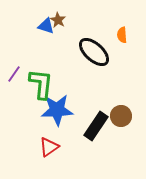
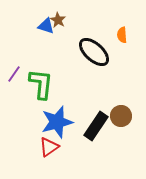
blue star: moved 12 px down; rotated 12 degrees counterclockwise
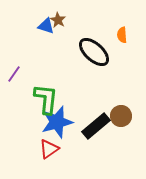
green L-shape: moved 5 px right, 15 px down
black rectangle: rotated 16 degrees clockwise
red triangle: moved 2 px down
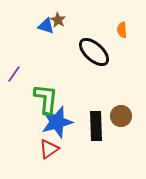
orange semicircle: moved 5 px up
black rectangle: rotated 52 degrees counterclockwise
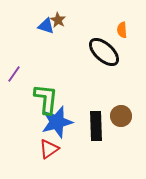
black ellipse: moved 10 px right
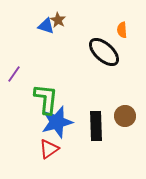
brown circle: moved 4 px right
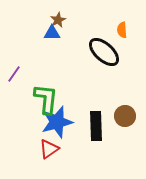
brown star: rotated 14 degrees clockwise
blue triangle: moved 6 px right, 7 px down; rotated 18 degrees counterclockwise
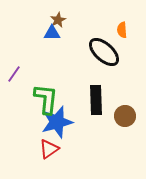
black rectangle: moved 26 px up
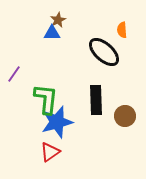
red triangle: moved 1 px right, 3 px down
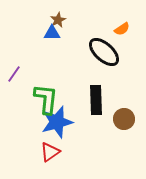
orange semicircle: moved 1 px up; rotated 119 degrees counterclockwise
brown circle: moved 1 px left, 3 px down
